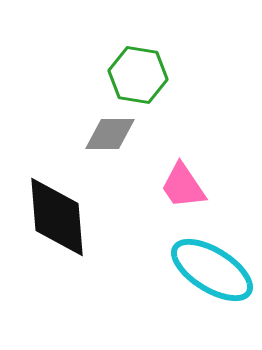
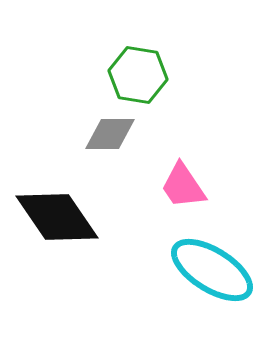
black diamond: rotated 30 degrees counterclockwise
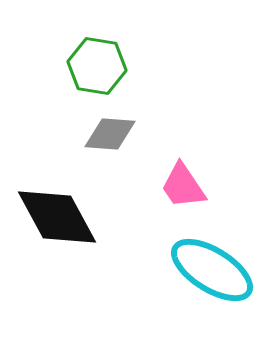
green hexagon: moved 41 px left, 9 px up
gray diamond: rotated 4 degrees clockwise
black diamond: rotated 6 degrees clockwise
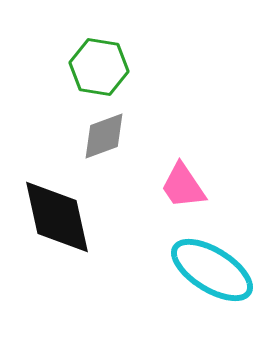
green hexagon: moved 2 px right, 1 px down
gray diamond: moved 6 px left, 2 px down; rotated 24 degrees counterclockwise
black diamond: rotated 16 degrees clockwise
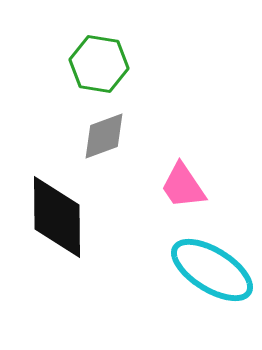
green hexagon: moved 3 px up
black diamond: rotated 12 degrees clockwise
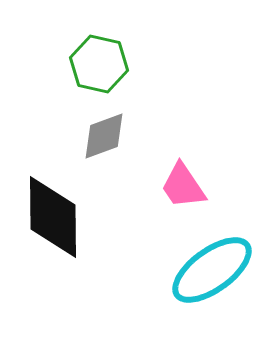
green hexagon: rotated 4 degrees clockwise
black diamond: moved 4 px left
cyan ellipse: rotated 68 degrees counterclockwise
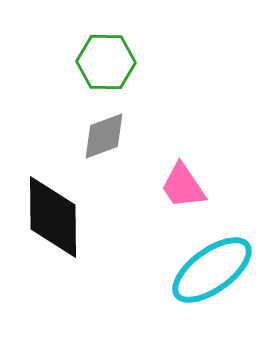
green hexagon: moved 7 px right, 2 px up; rotated 12 degrees counterclockwise
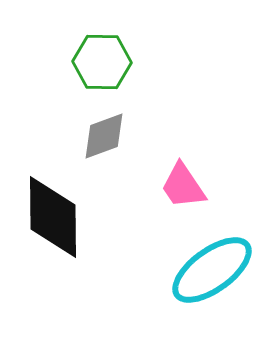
green hexagon: moved 4 px left
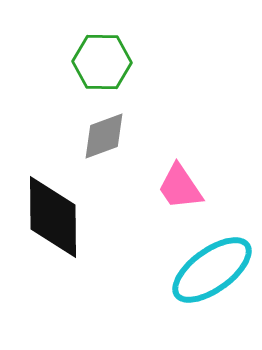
pink trapezoid: moved 3 px left, 1 px down
